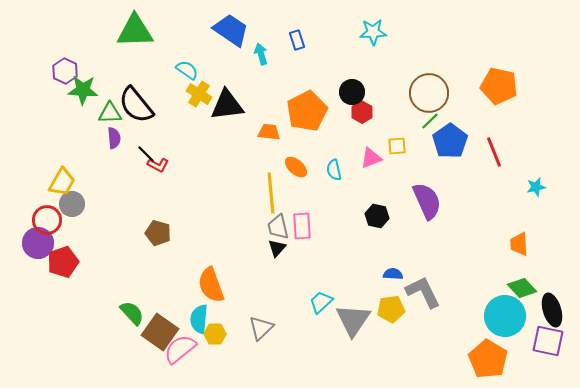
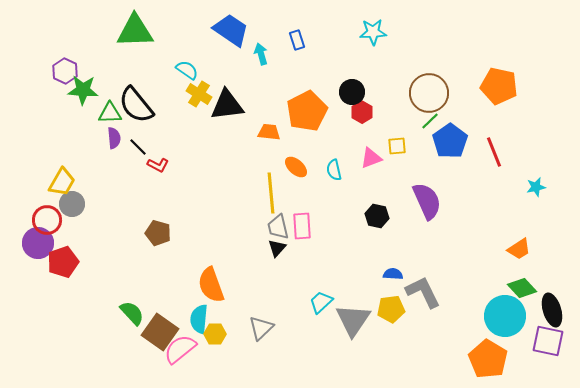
black line at (146, 154): moved 8 px left, 7 px up
orange trapezoid at (519, 244): moved 5 px down; rotated 120 degrees counterclockwise
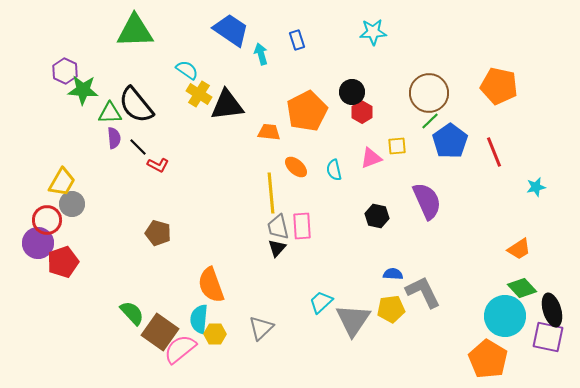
purple square at (548, 341): moved 4 px up
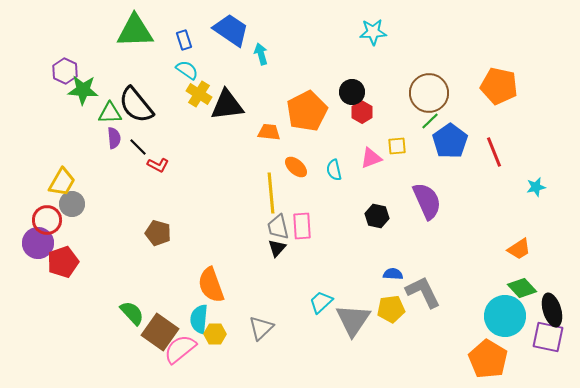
blue rectangle at (297, 40): moved 113 px left
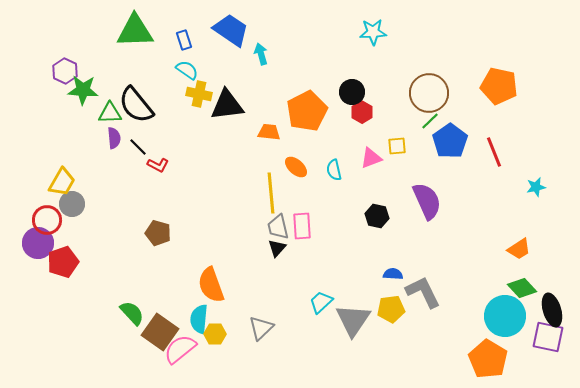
yellow cross at (199, 94): rotated 20 degrees counterclockwise
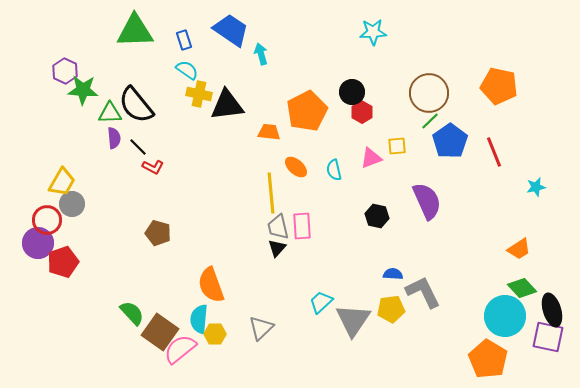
red L-shape at (158, 165): moved 5 px left, 2 px down
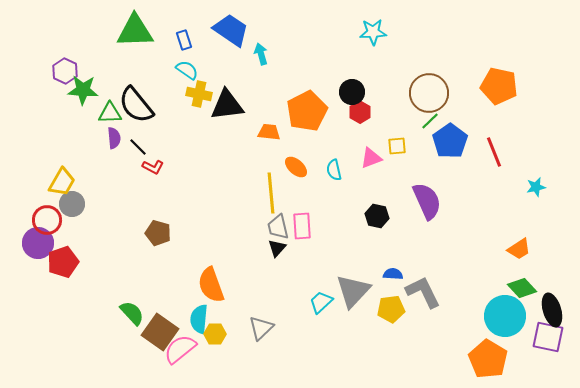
red hexagon at (362, 112): moved 2 px left
gray triangle at (353, 320): moved 29 px up; rotated 9 degrees clockwise
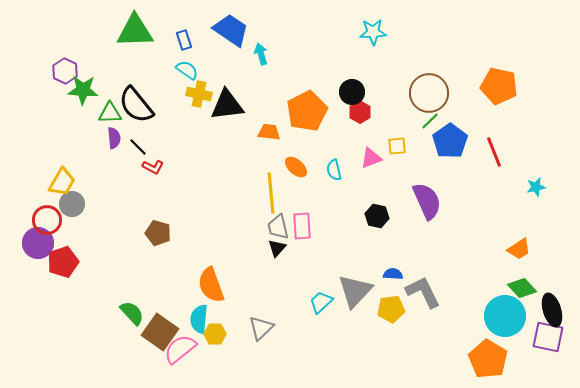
gray triangle at (353, 291): moved 2 px right
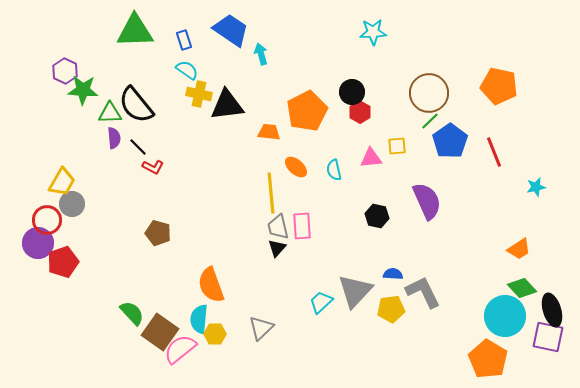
pink triangle at (371, 158): rotated 15 degrees clockwise
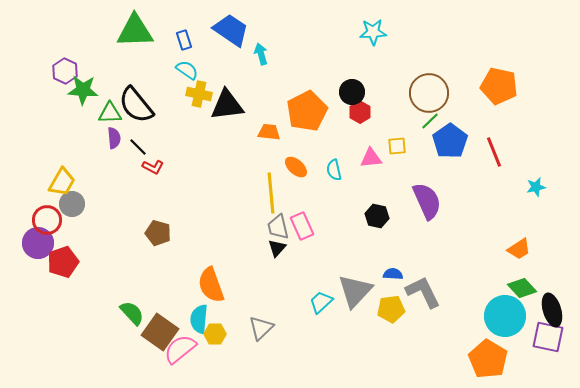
pink rectangle at (302, 226): rotated 20 degrees counterclockwise
